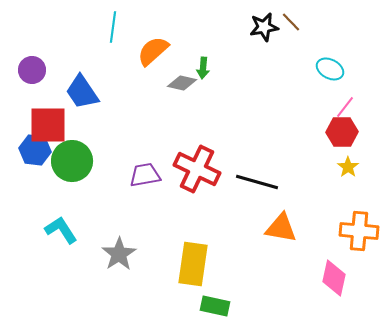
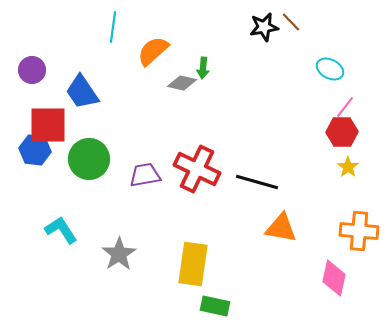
green circle: moved 17 px right, 2 px up
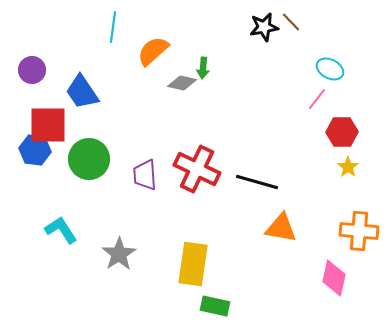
pink line: moved 28 px left, 8 px up
purple trapezoid: rotated 84 degrees counterclockwise
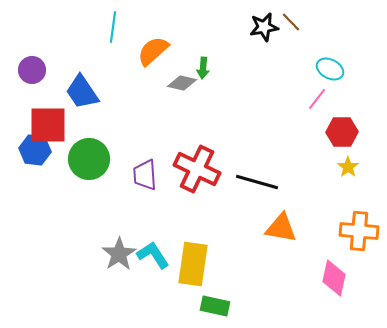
cyan L-shape: moved 92 px right, 25 px down
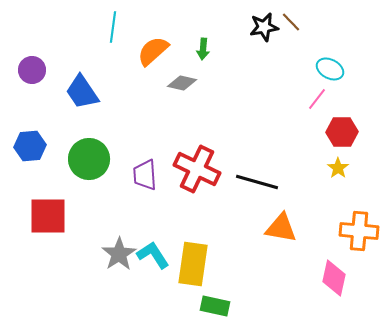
green arrow: moved 19 px up
red square: moved 91 px down
blue hexagon: moved 5 px left, 4 px up; rotated 12 degrees counterclockwise
yellow star: moved 10 px left, 1 px down
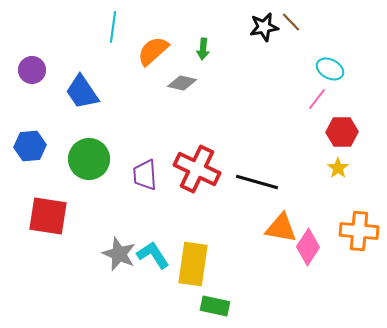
red square: rotated 9 degrees clockwise
gray star: rotated 16 degrees counterclockwise
pink diamond: moved 26 px left, 31 px up; rotated 21 degrees clockwise
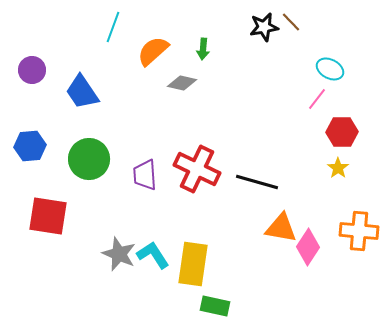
cyan line: rotated 12 degrees clockwise
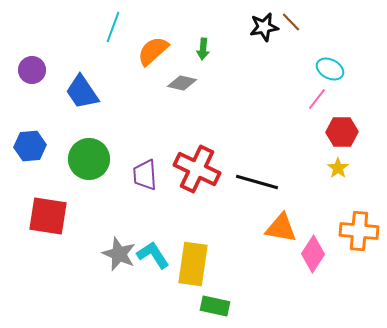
pink diamond: moved 5 px right, 7 px down
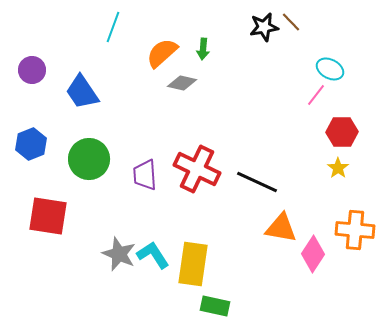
orange semicircle: moved 9 px right, 2 px down
pink line: moved 1 px left, 4 px up
blue hexagon: moved 1 px right, 2 px up; rotated 16 degrees counterclockwise
black line: rotated 9 degrees clockwise
orange cross: moved 4 px left, 1 px up
